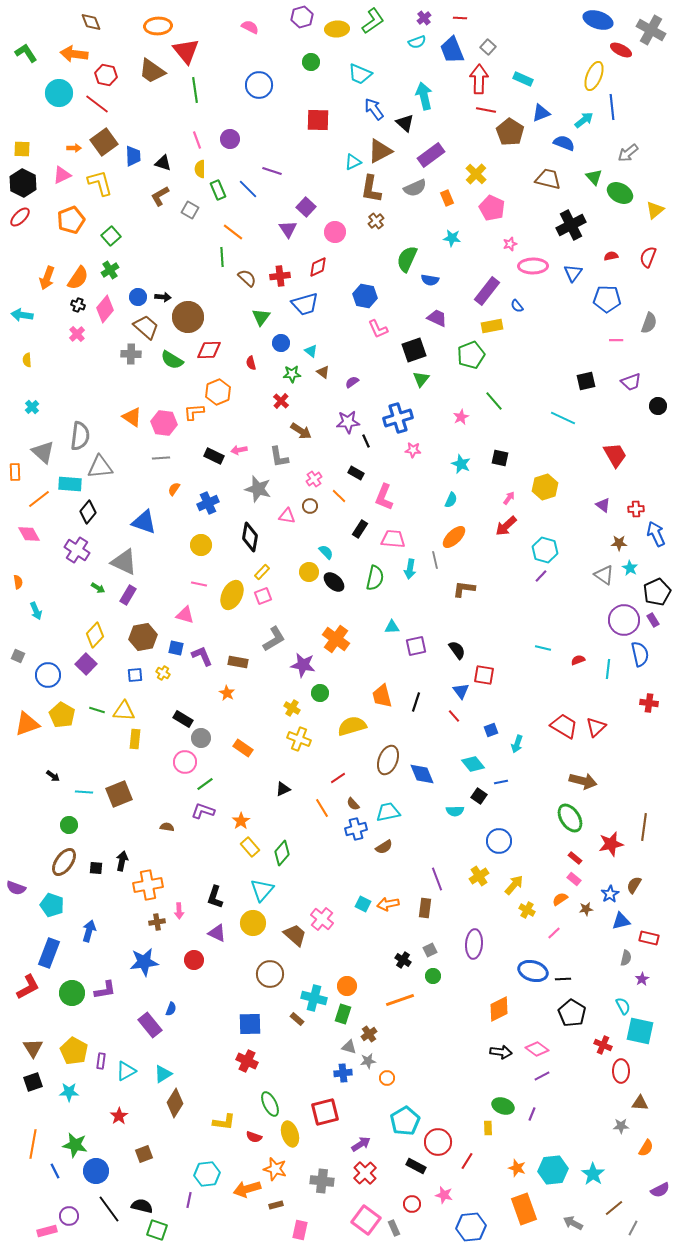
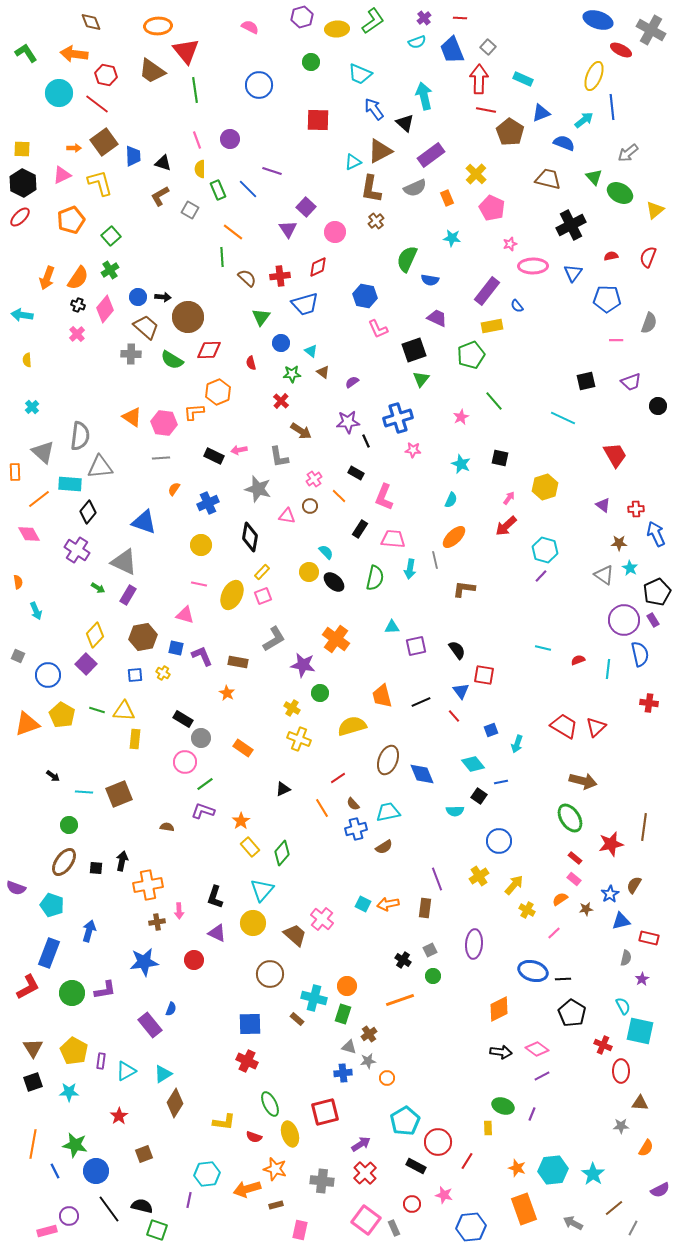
black line at (416, 702): moved 5 px right; rotated 48 degrees clockwise
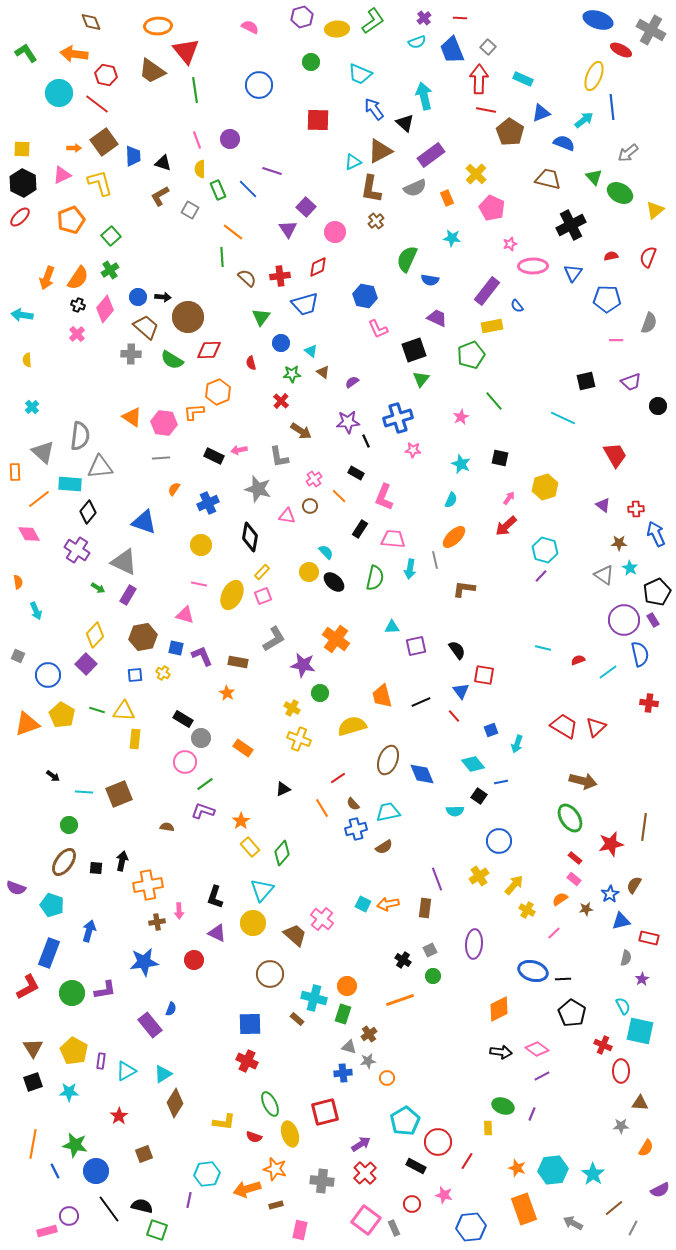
cyan line at (608, 669): moved 3 px down; rotated 48 degrees clockwise
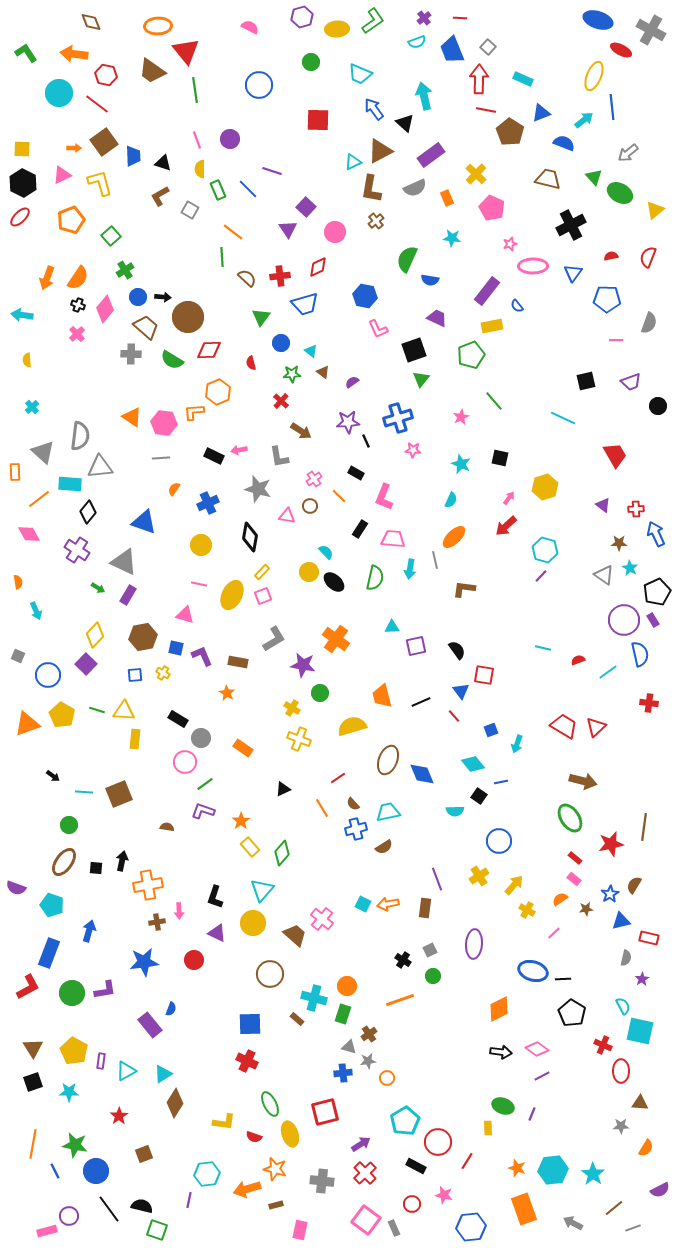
green cross at (110, 270): moved 15 px right
black rectangle at (183, 719): moved 5 px left
gray line at (633, 1228): rotated 42 degrees clockwise
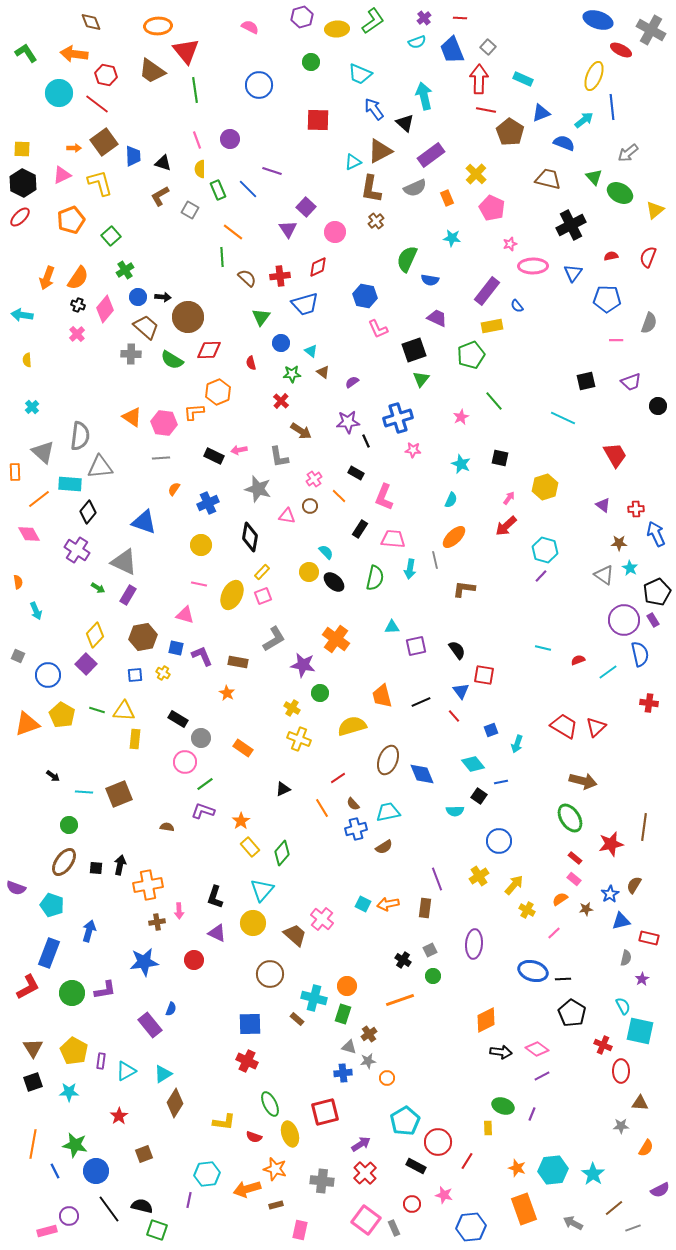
black arrow at (122, 861): moved 2 px left, 4 px down
orange diamond at (499, 1009): moved 13 px left, 11 px down
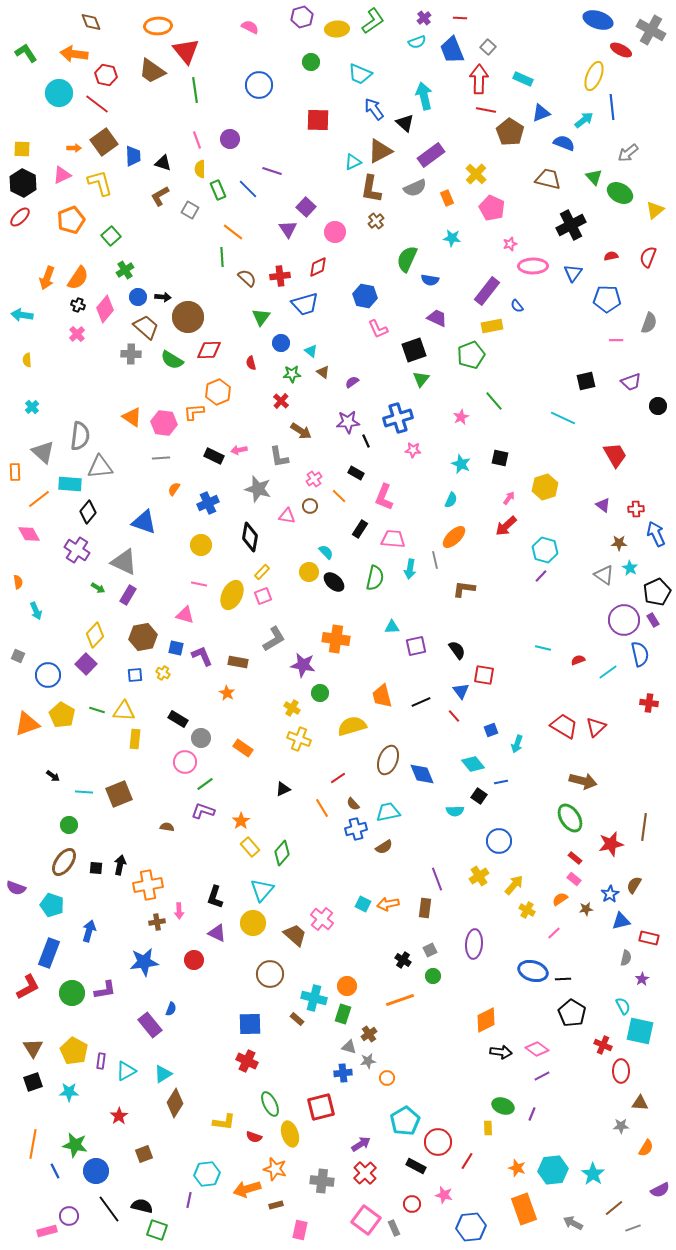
orange cross at (336, 639): rotated 28 degrees counterclockwise
red square at (325, 1112): moved 4 px left, 5 px up
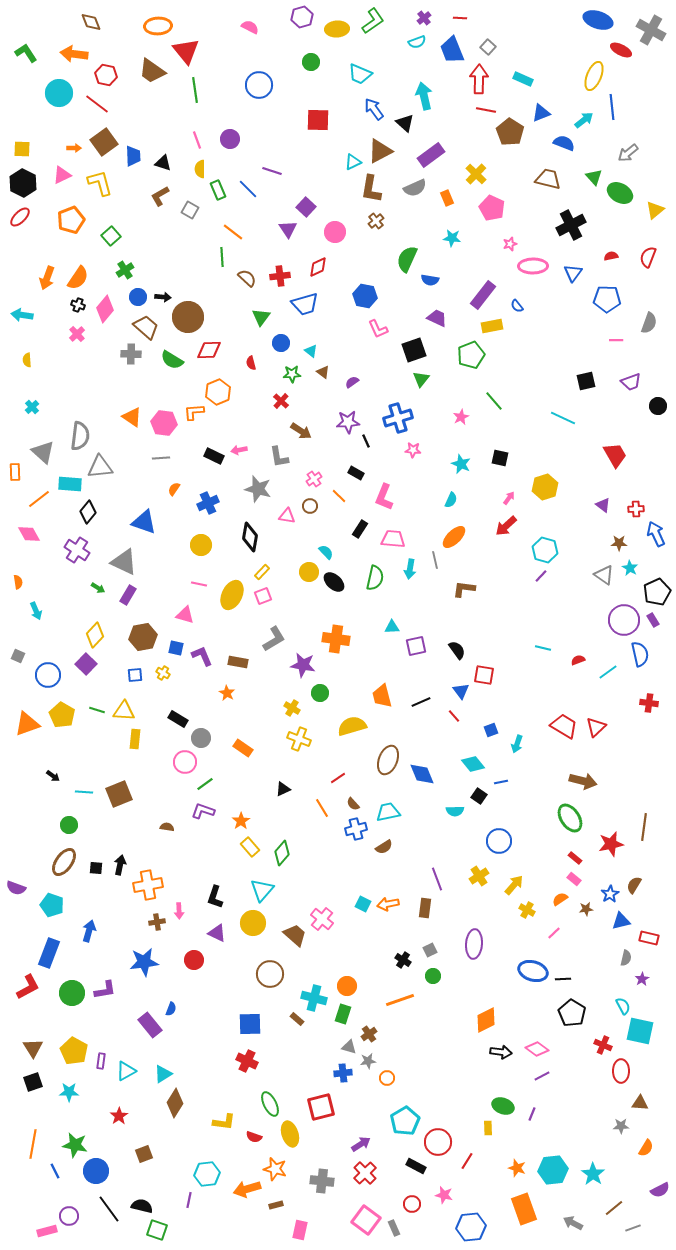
purple rectangle at (487, 291): moved 4 px left, 4 px down
